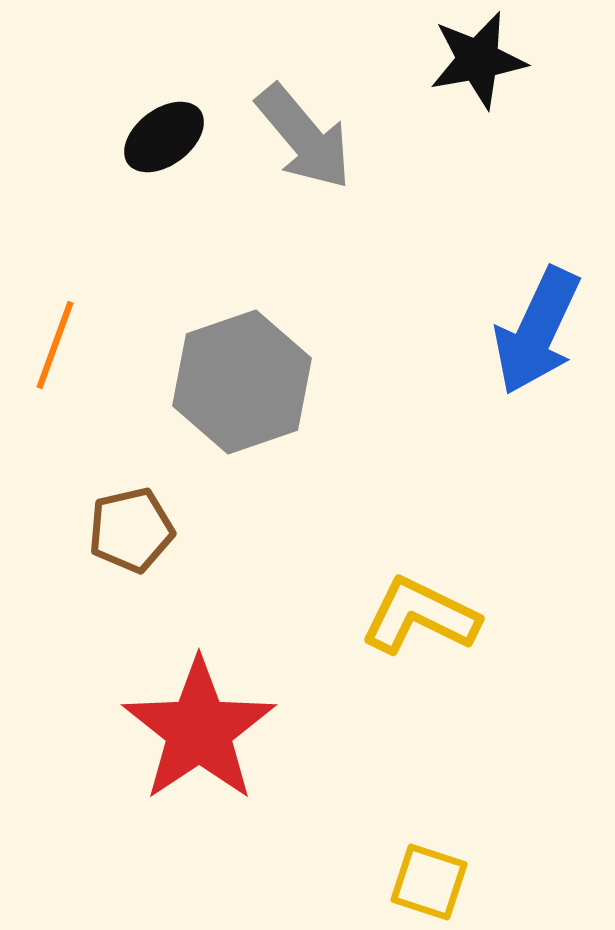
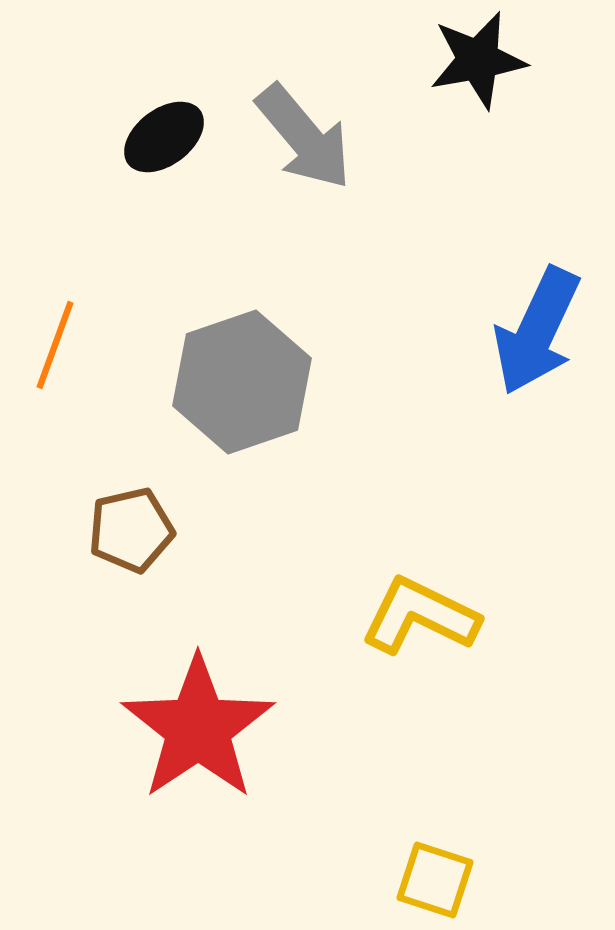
red star: moved 1 px left, 2 px up
yellow square: moved 6 px right, 2 px up
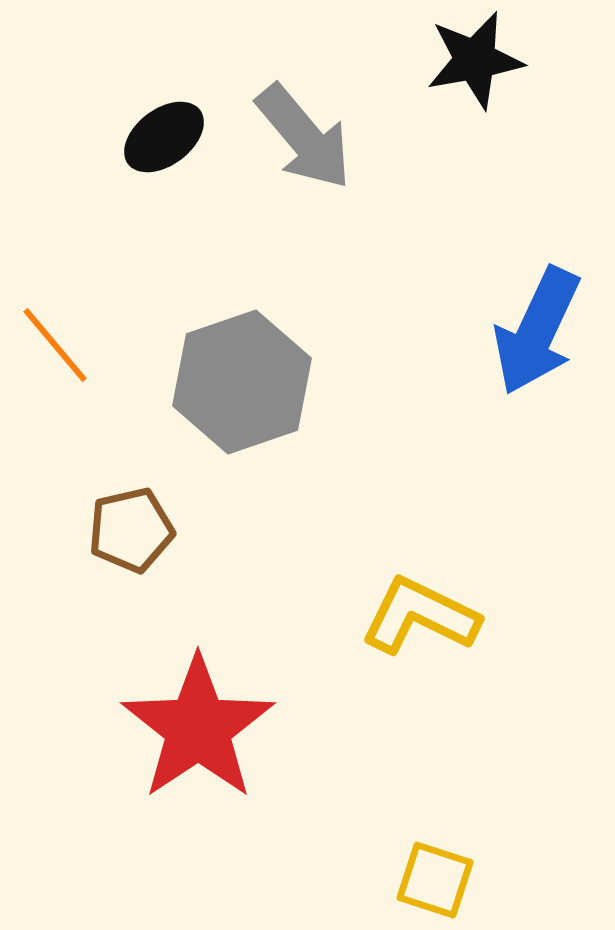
black star: moved 3 px left
orange line: rotated 60 degrees counterclockwise
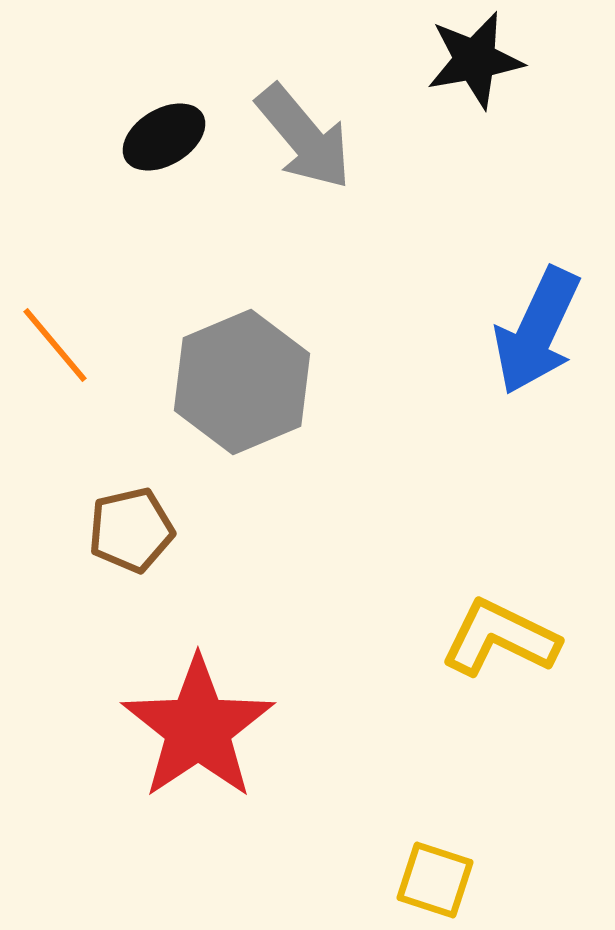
black ellipse: rotated 6 degrees clockwise
gray hexagon: rotated 4 degrees counterclockwise
yellow L-shape: moved 80 px right, 22 px down
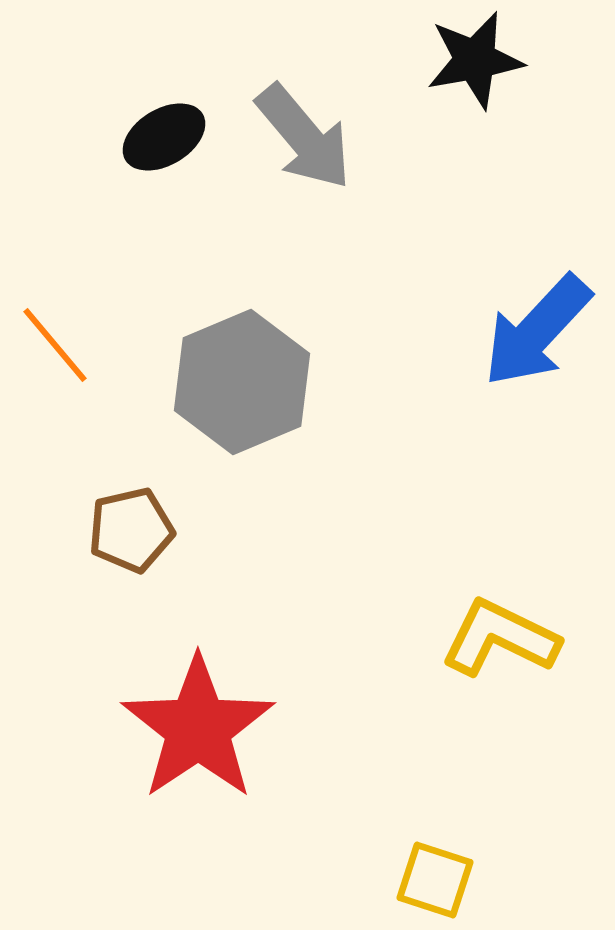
blue arrow: rotated 18 degrees clockwise
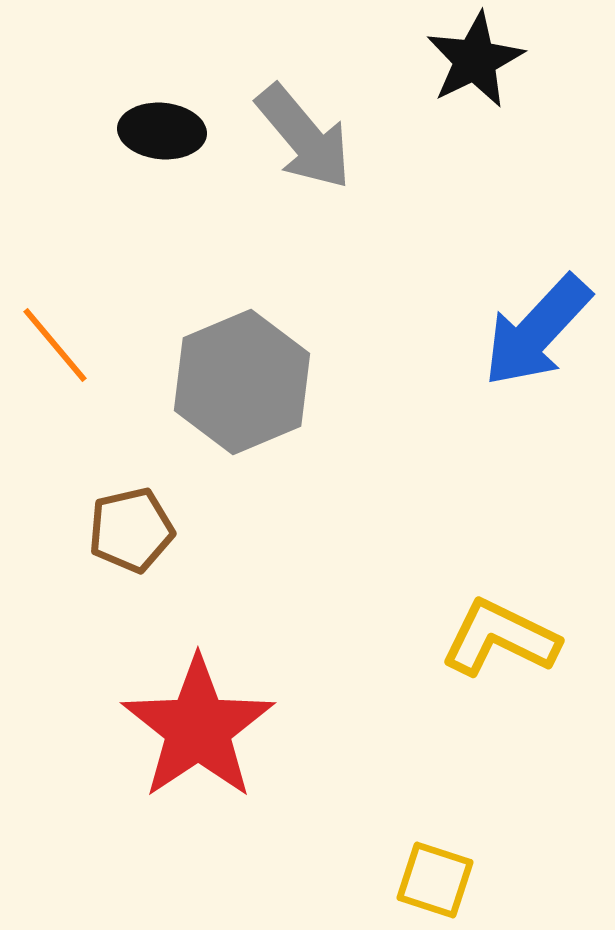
black star: rotated 16 degrees counterclockwise
black ellipse: moved 2 px left, 6 px up; rotated 36 degrees clockwise
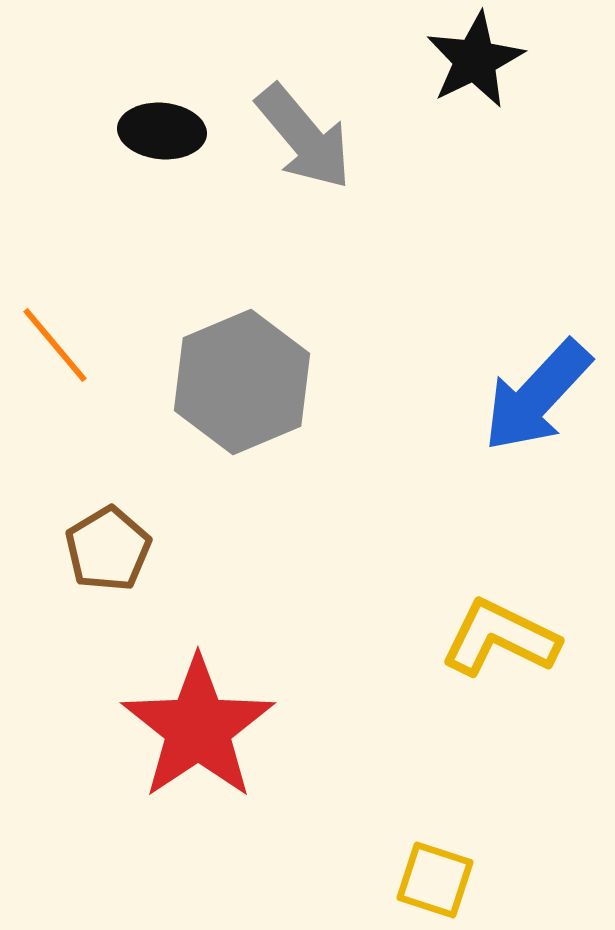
blue arrow: moved 65 px down
brown pentagon: moved 23 px left, 19 px down; rotated 18 degrees counterclockwise
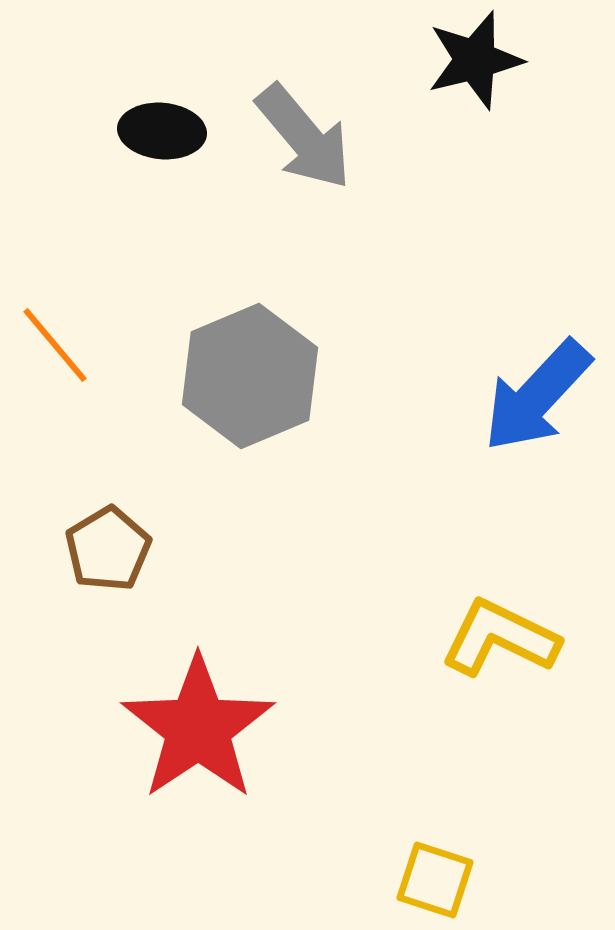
black star: rotated 12 degrees clockwise
gray hexagon: moved 8 px right, 6 px up
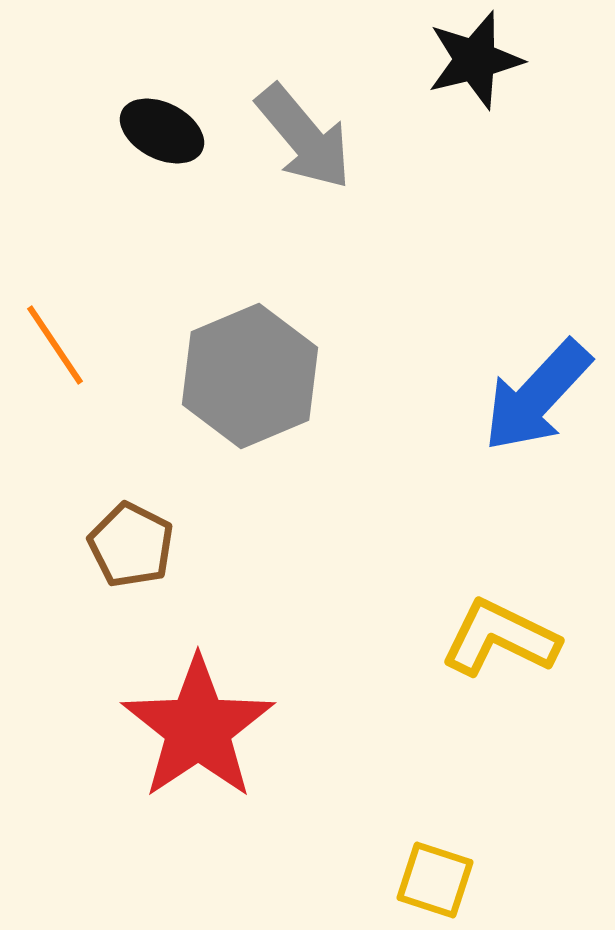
black ellipse: rotated 22 degrees clockwise
orange line: rotated 6 degrees clockwise
brown pentagon: moved 23 px right, 4 px up; rotated 14 degrees counterclockwise
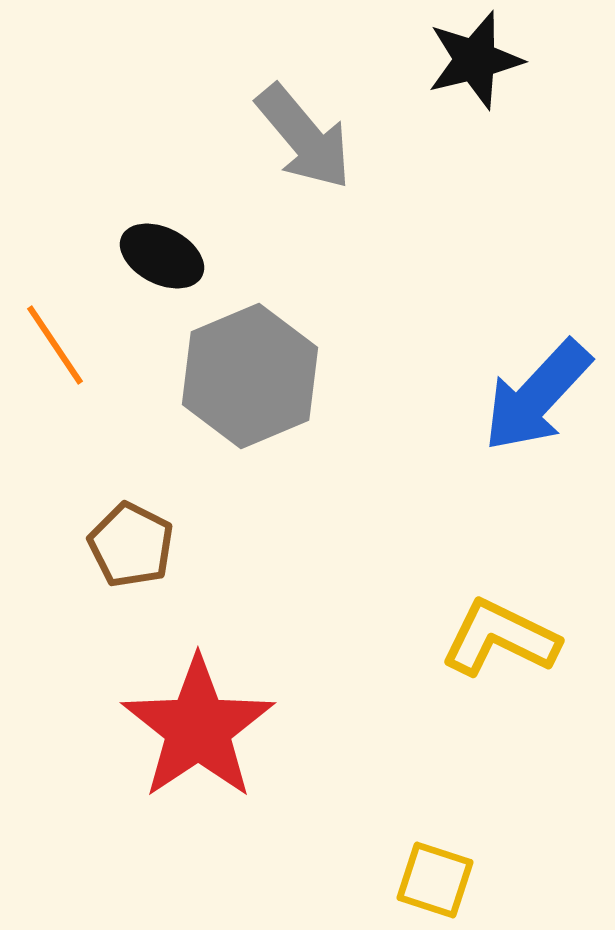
black ellipse: moved 125 px down
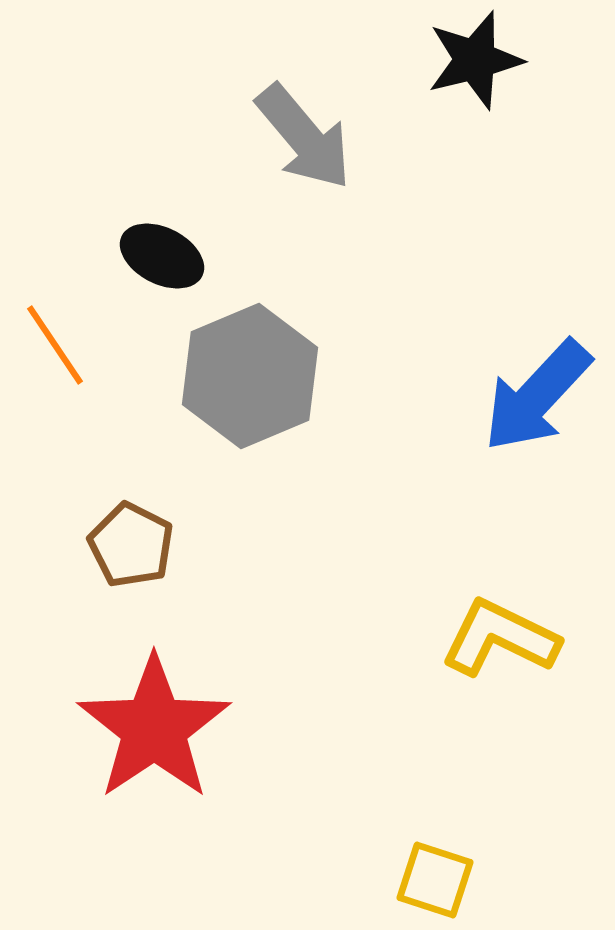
red star: moved 44 px left
